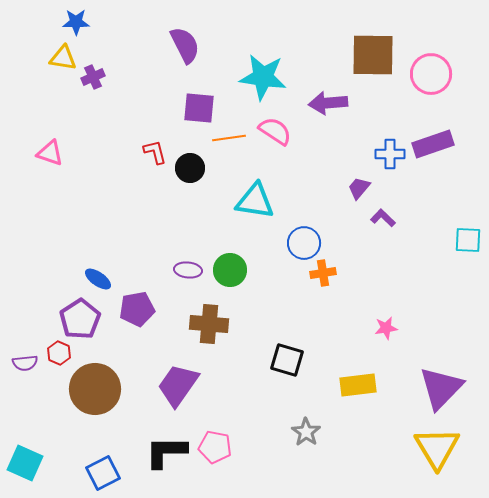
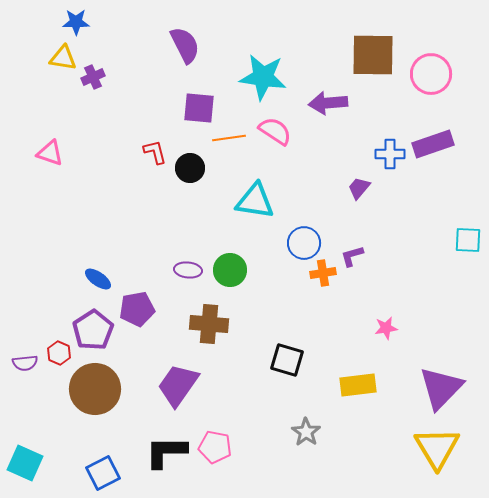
purple L-shape at (383, 218): moved 31 px left, 38 px down; rotated 60 degrees counterclockwise
purple pentagon at (80, 319): moved 13 px right, 11 px down
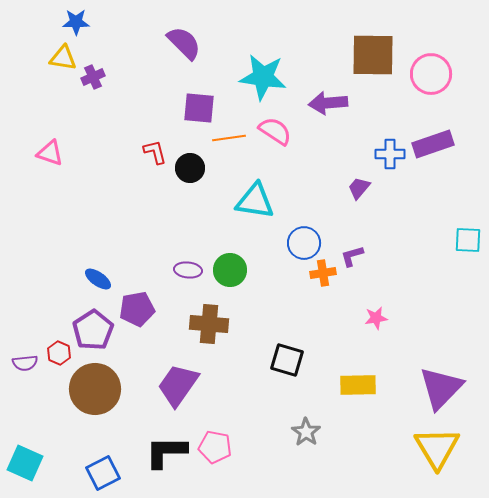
purple semicircle at (185, 45): moved 1 px left, 2 px up; rotated 18 degrees counterclockwise
pink star at (386, 328): moved 10 px left, 10 px up
yellow rectangle at (358, 385): rotated 6 degrees clockwise
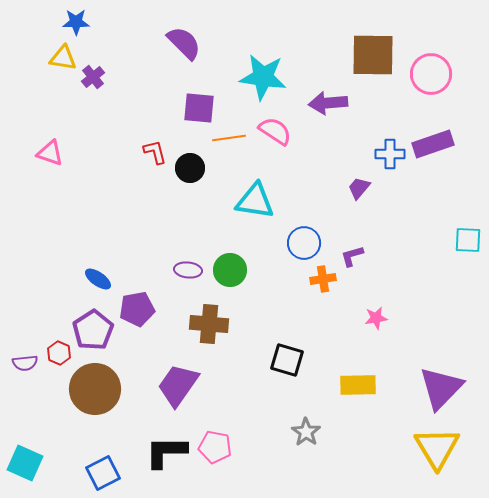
purple cross at (93, 77): rotated 15 degrees counterclockwise
orange cross at (323, 273): moved 6 px down
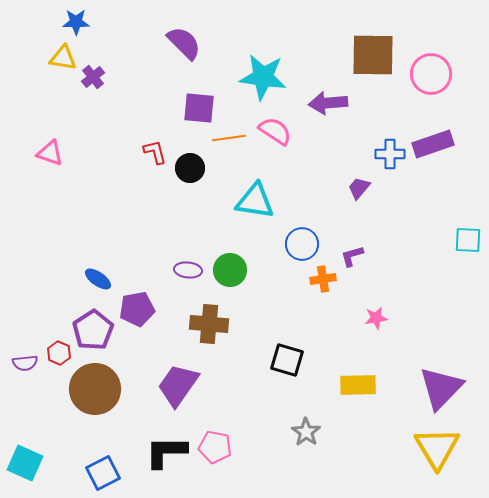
blue circle at (304, 243): moved 2 px left, 1 px down
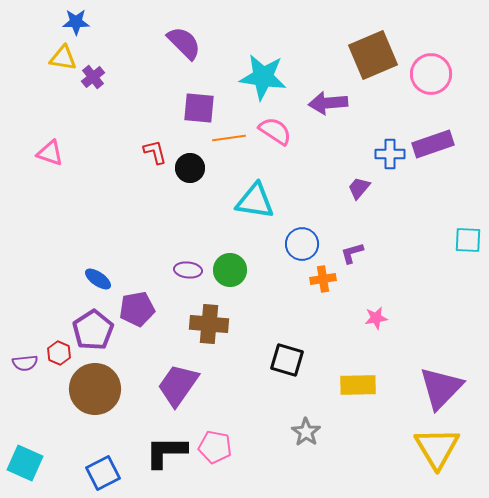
brown square at (373, 55): rotated 24 degrees counterclockwise
purple L-shape at (352, 256): moved 3 px up
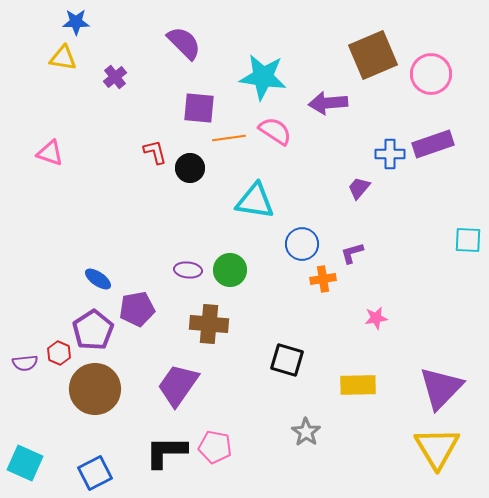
purple cross at (93, 77): moved 22 px right
blue square at (103, 473): moved 8 px left
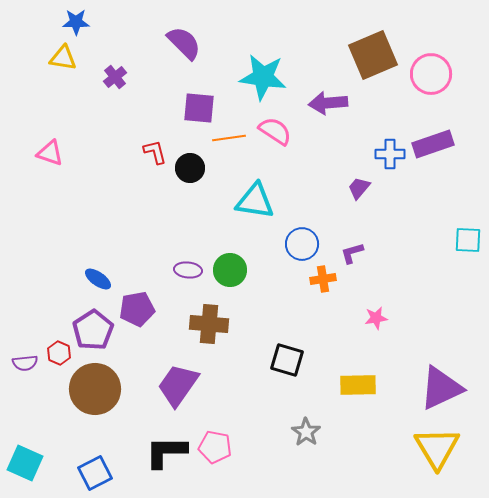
purple triangle at (441, 388): rotated 21 degrees clockwise
